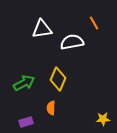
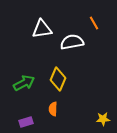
orange semicircle: moved 2 px right, 1 px down
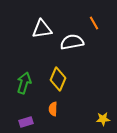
green arrow: rotated 45 degrees counterclockwise
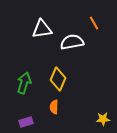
orange semicircle: moved 1 px right, 2 px up
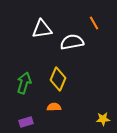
orange semicircle: rotated 88 degrees clockwise
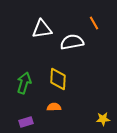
yellow diamond: rotated 20 degrees counterclockwise
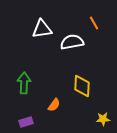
yellow diamond: moved 24 px right, 7 px down
green arrow: rotated 15 degrees counterclockwise
orange semicircle: moved 2 px up; rotated 128 degrees clockwise
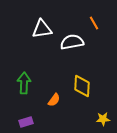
orange semicircle: moved 5 px up
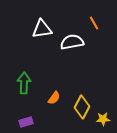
yellow diamond: moved 21 px down; rotated 25 degrees clockwise
orange semicircle: moved 2 px up
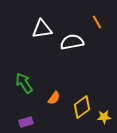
orange line: moved 3 px right, 1 px up
green arrow: rotated 35 degrees counterclockwise
yellow diamond: rotated 25 degrees clockwise
yellow star: moved 1 px right, 2 px up
